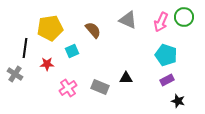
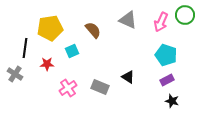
green circle: moved 1 px right, 2 px up
black triangle: moved 2 px right, 1 px up; rotated 32 degrees clockwise
black star: moved 6 px left
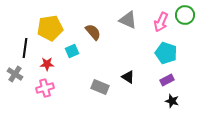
brown semicircle: moved 2 px down
cyan pentagon: moved 2 px up
pink cross: moved 23 px left; rotated 18 degrees clockwise
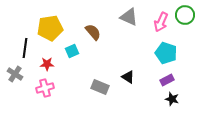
gray triangle: moved 1 px right, 3 px up
black star: moved 2 px up
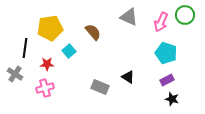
cyan square: moved 3 px left; rotated 16 degrees counterclockwise
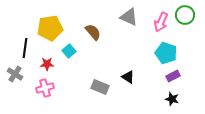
purple rectangle: moved 6 px right, 4 px up
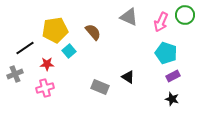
yellow pentagon: moved 5 px right, 2 px down
black line: rotated 48 degrees clockwise
gray cross: rotated 35 degrees clockwise
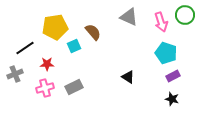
pink arrow: rotated 42 degrees counterclockwise
yellow pentagon: moved 3 px up
cyan square: moved 5 px right, 5 px up; rotated 16 degrees clockwise
gray rectangle: moved 26 px left; rotated 48 degrees counterclockwise
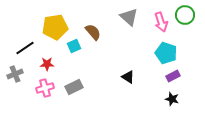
gray triangle: rotated 18 degrees clockwise
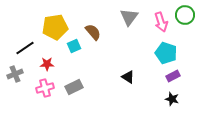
gray triangle: rotated 24 degrees clockwise
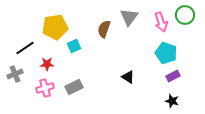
brown semicircle: moved 11 px right, 3 px up; rotated 120 degrees counterclockwise
black star: moved 2 px down
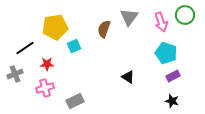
gray rectangle: moved 1 px right, 14 px down
